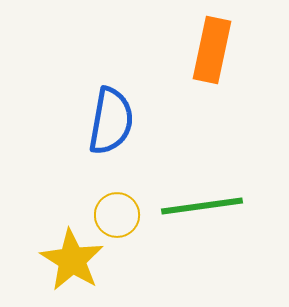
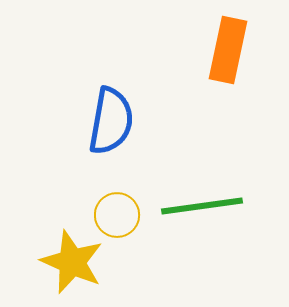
orange rectangle: moved 16 px right
yellow star: moved 2 px down; rotated 8 degrees counterclockwise
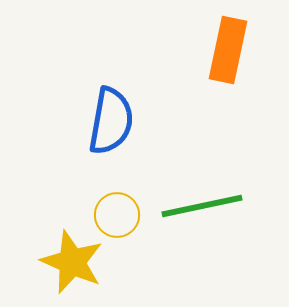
green line: rotated 4 degrees counterclockwise
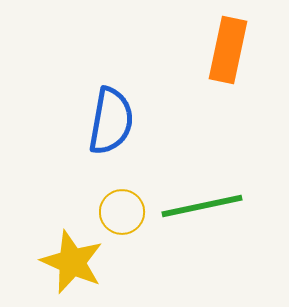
yellow circle: moved 5 px right, 3 px up
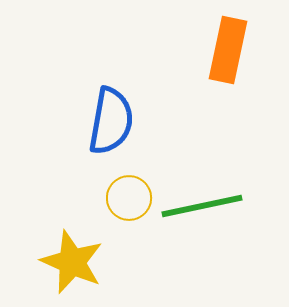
yellow circle: moved 7 px right, 14 px up
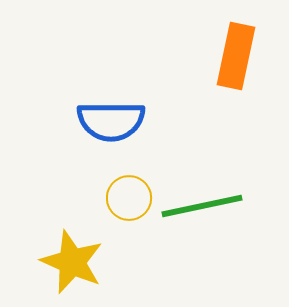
orange rectangle: moved 8 px right, 6 px down
blue semicircle: rotated 80 degrees clockwise
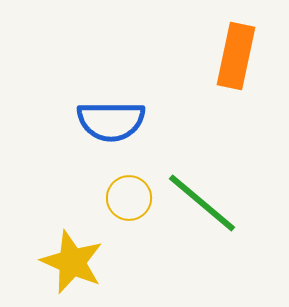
green line: moved 3 px up; rotated 52 degrees clockwise
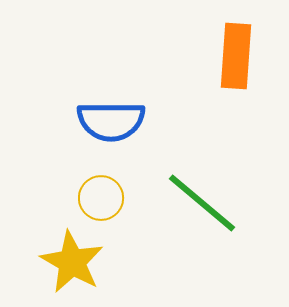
orange rectangle: rotated 8 degrees counterclockwise
yellow circle: moved 28 px left
yellow star: rotated 6 degrees clockwise
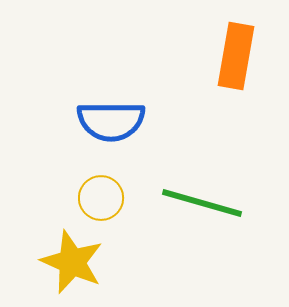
orange rectangle: rotated 6 degrees clockwise
green line: rotated 24 degrees counterclockwise
yellow star: rotated 6 degrees counterclockwise
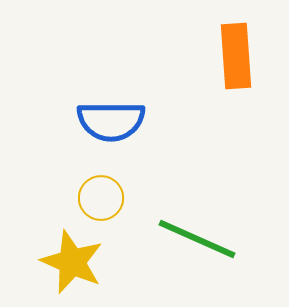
orange rectangle: rotated 14 degrees counterclockwise
green line: moved 5 px left, 36 px down; rotated 8 degrees clockwise
